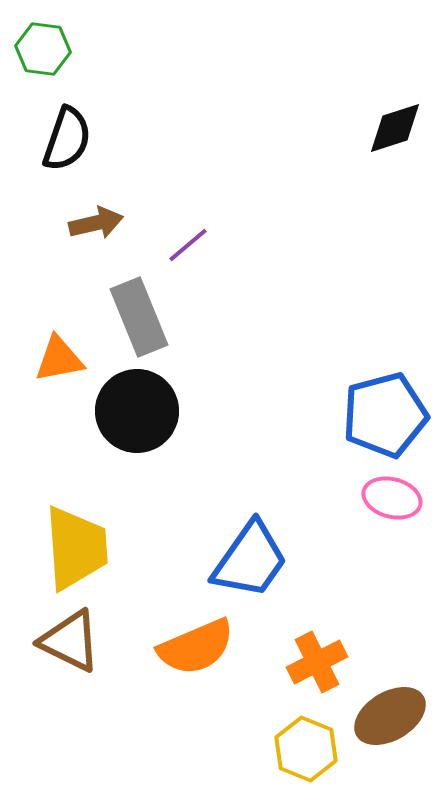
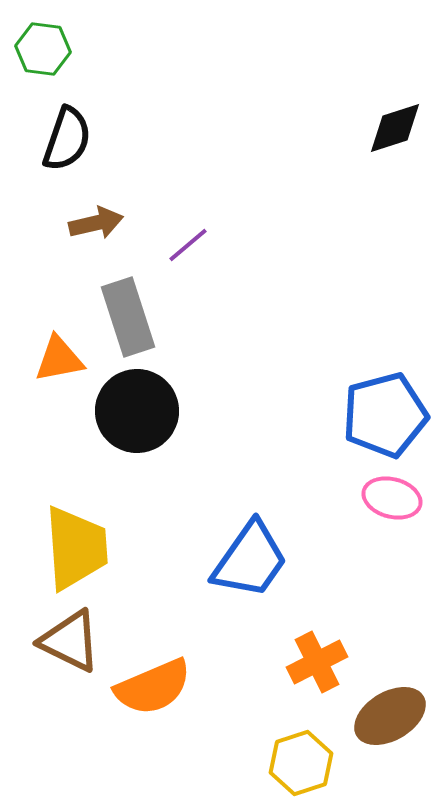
gray rectangle: moved 11 px left; rotated 4 degrees clockwise
orange semicircle: moved 43 px left, 40 px down
yellow hexagon: moved 5 px left, 14 px down; rotated 20 degrees clockwise
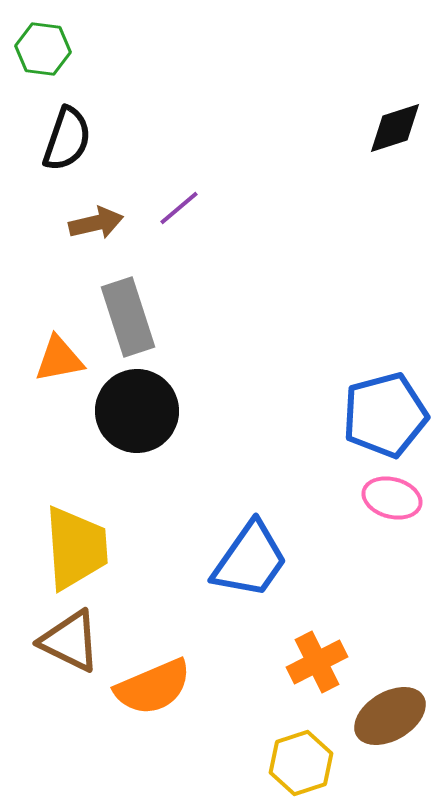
purple line: moved 9 px left, 37 px up
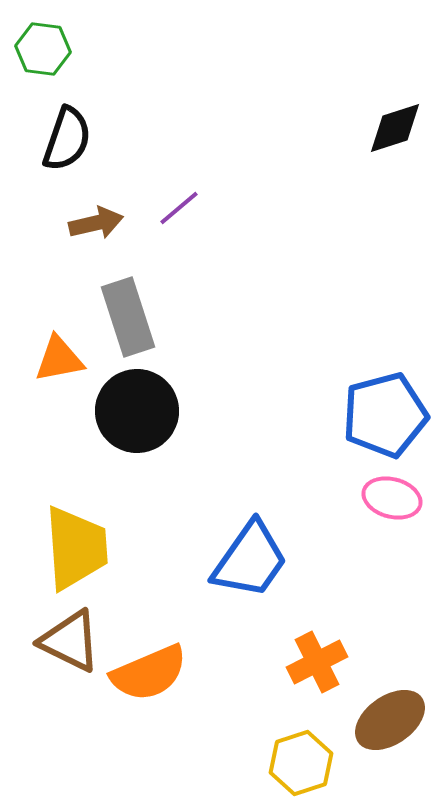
orange semicircle: moved 4 px left, 14 px up
brown ellipse: moved 4 px down; rotated 4 degrees counterclockwise
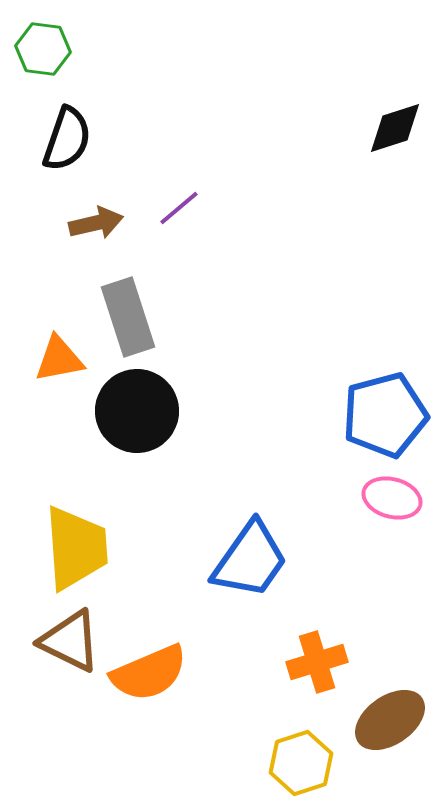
orange cross: rotated 10 degrees clockwise
